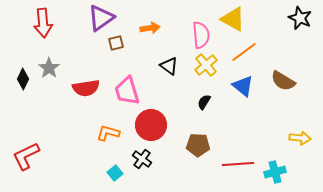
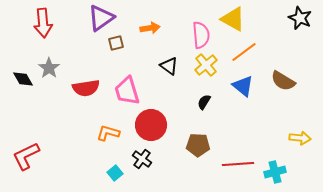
black diamond: rotated 55 degrees counterclockwise
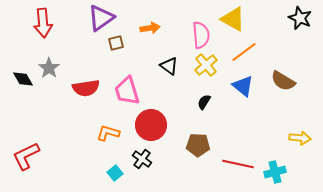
red line: rotated 16 degrees clockwise
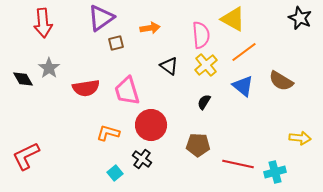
brown semicircle: moved 2 px left
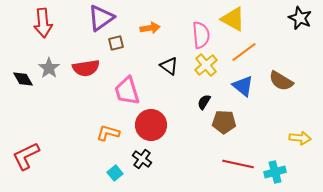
red semicircle: moved 20 px up
brown pentagon: moved 26 px right, 23 px up
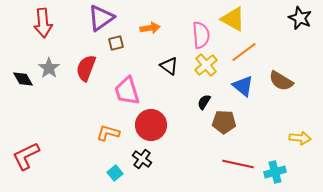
red semicircle: rotated 120 degrees clockwise
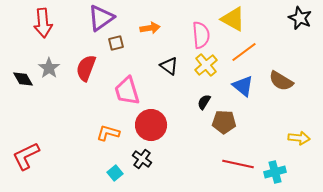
yellow arrow: moved 1 px left
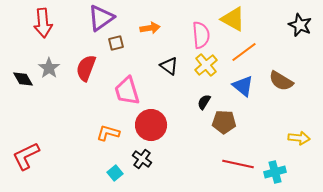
black star: moved 7 px down
